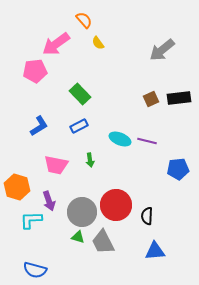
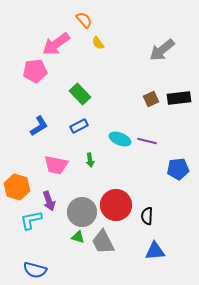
cyan L-shape: rotated 10 degrees counterclockwise
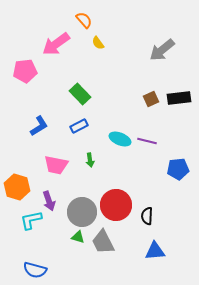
pink pentagon: moved 10 px left
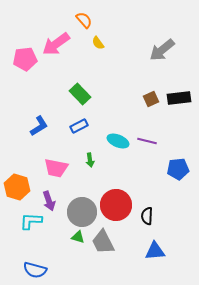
pink pentagon: moved 12 px up
cyan ellipse: moved 2 px left, 2 px down
pink trapezoid: moved 3 px down
cyan L-shape: moved 1 px down; rotated 15 degrees clockwise
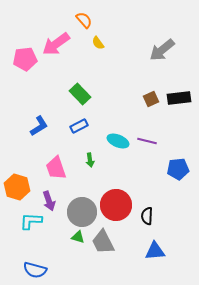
pink trapezoid: rotated 60 degrees clockwise
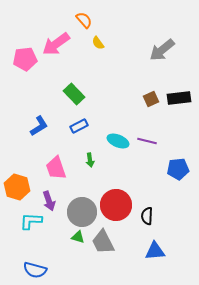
green rectangle: moved 6 px left
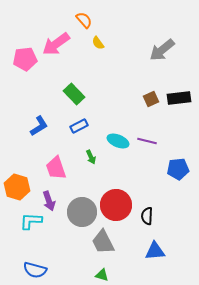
green arrow: moved 1 px right, 3 px up; rotated 16 degrees counterclockwise
green triangle: moved 24 px right, 38 px down
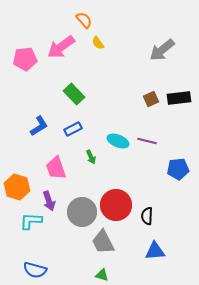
pink arrow: moved 5 px right, 3 px down
blue rectangle: moved 6 px left, 3 px down
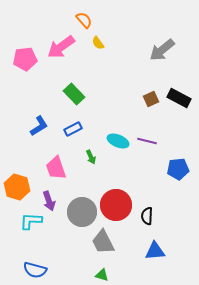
black rectangle: rotated 35 degrees clockwise
